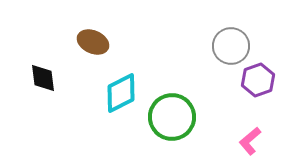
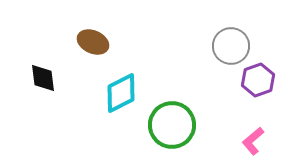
green circle: moved 8 px down
pink L-shape: moved 3 px right
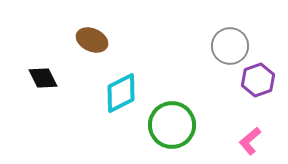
brown ellipse: moved 1 px left, 2 px up
gray circle: moved 1 px left
black diamond: rotated 20 degrees counterclockwise
pink L-shape: moved 3 px left
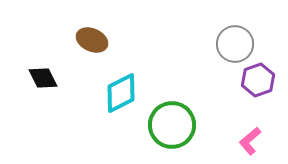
gray circle: moved 5 px right, 2 px up
